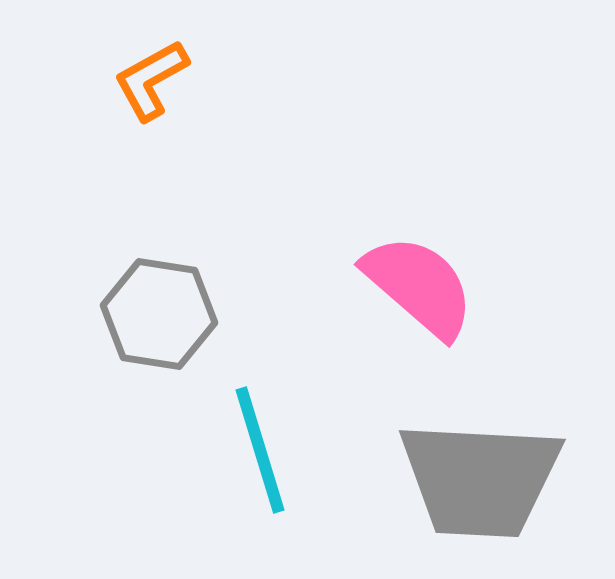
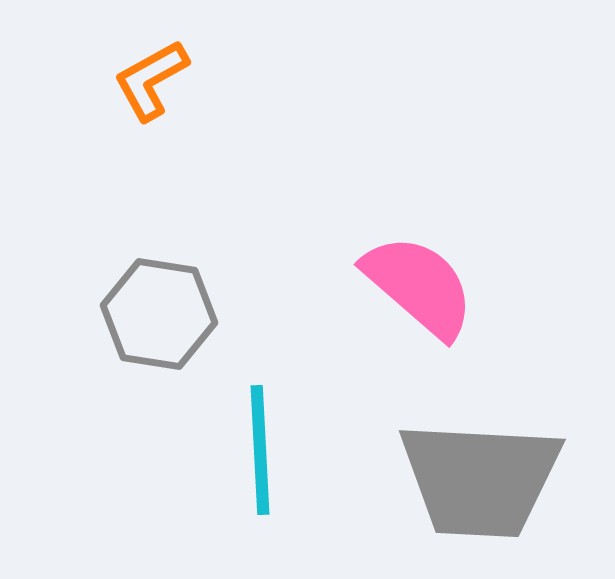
cyan line: rotated 14 degrees clockwise
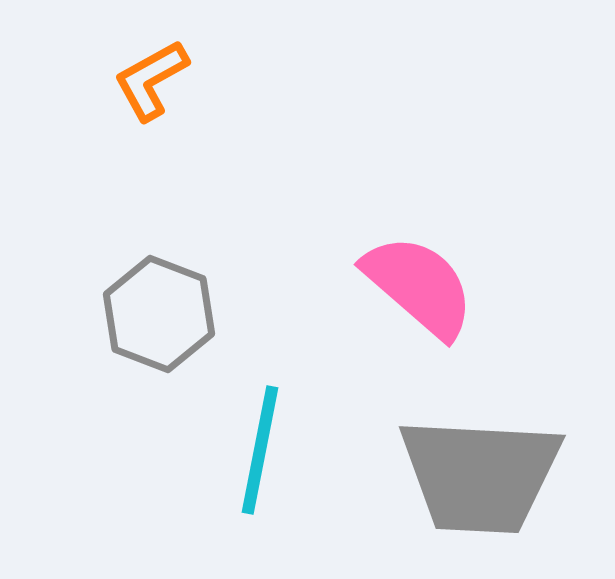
gray hexagon: rotated 12 degrees clockwise
cyan line: rotated 14 degrees clockwise
gray trapezoid: moved 4 px up
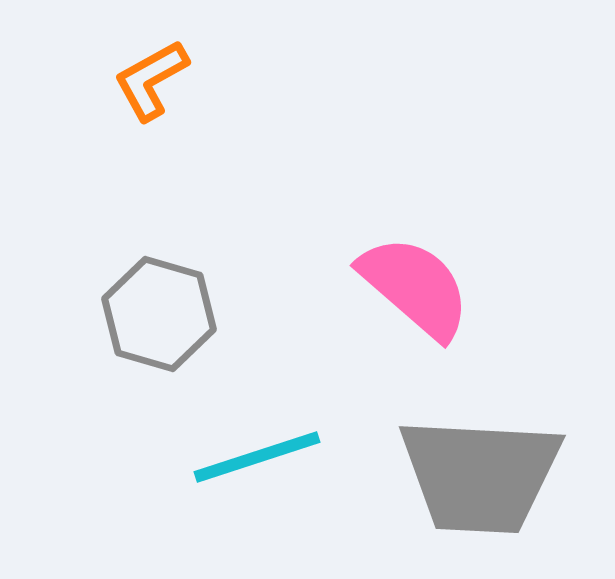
pink semicircle: moved 4 px left, 1 px down
gray hexagon: rotated 5 degrees counterclockwise
cyan line: moved 3 px left, 7 px down; rotated 61 degrees clockwise
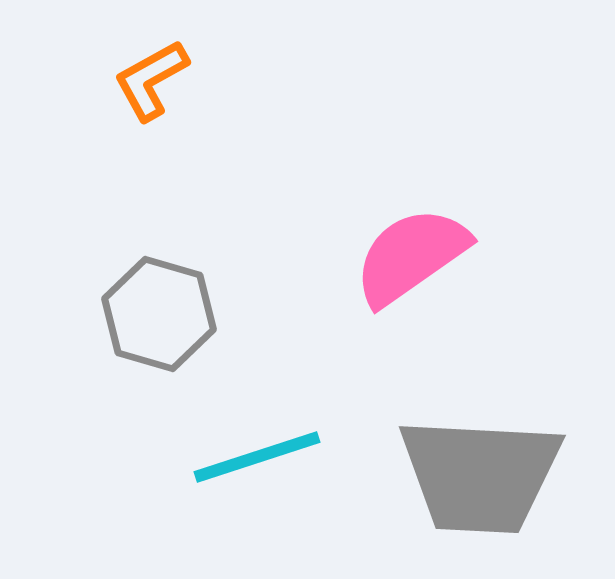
pink semicircle: moved 4 px left, 31 px up; rotated 76 degrees counterclockwise
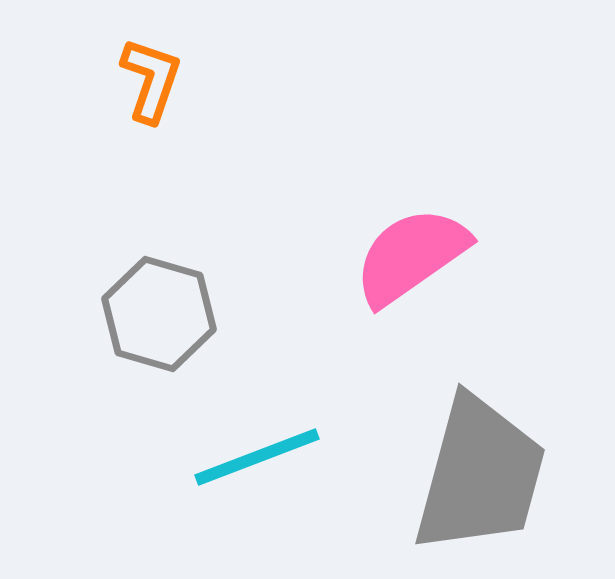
orange L-shape: rotated 138 degrees clockwise
cyan line: rotated 3 degrees counterclockwise
gray trapezoid: rotated 78 degrees counterclockwise
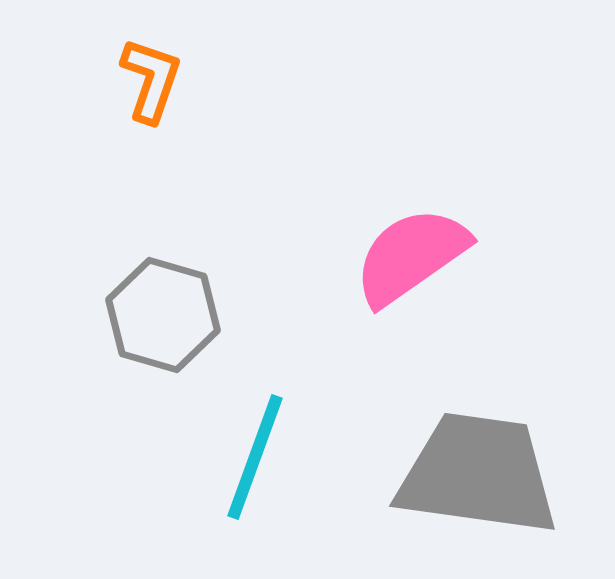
gray hexagon: moved 4 px right, 1 px down
cyan line: moved 2 px left; rotated 49 degrees counterclockwise
gray trapezoid: moved 2 px left, 1 px up; rotated 97 degrees counterclockwise
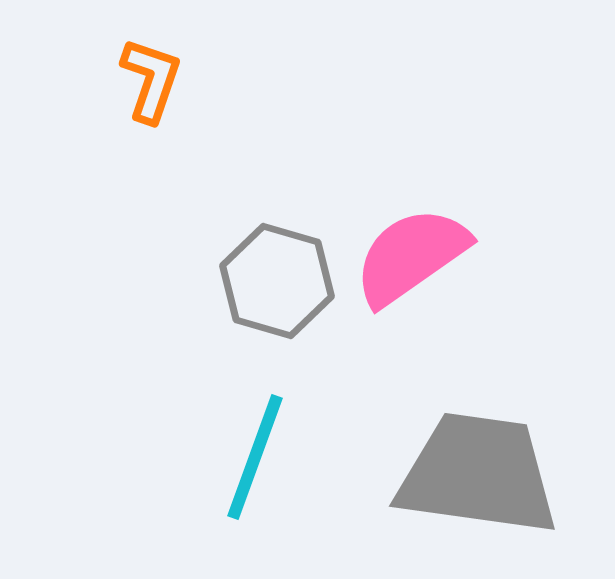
gray hexagon: moved 114 px right, 34 px up
